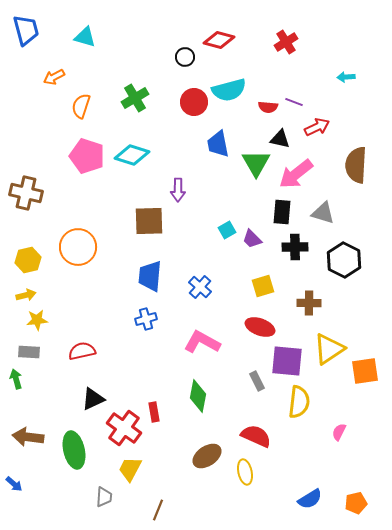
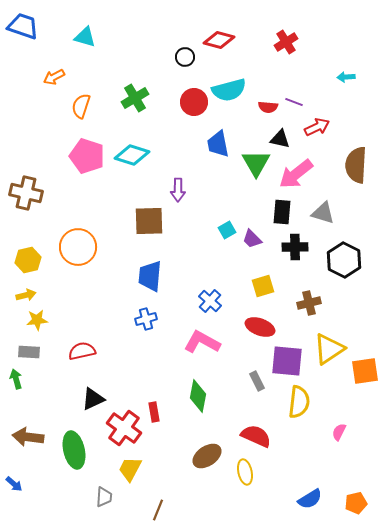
blue trapezoid at (26, 30): moved 3 px left, 4 px up; rotated 56 degrees counterclockwise
blue cross at (200, 287): moved 10 px right, 14 px down
brown cross at (309, 303): rotated 15 degrees counterclockwise
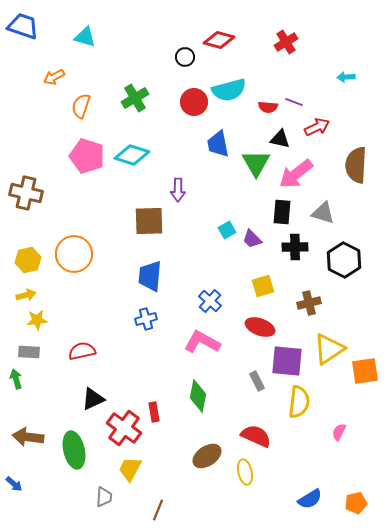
orange circle at (78, 247): moved 4 px left, 7 px down
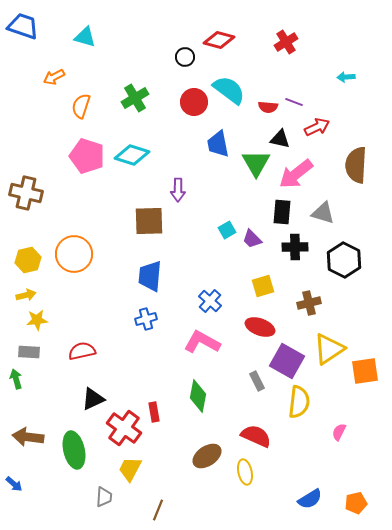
cyan semicircle at (229, 90): rotated 128 degrees counterclockwise
purple square at (287, 361): rotated 24 degrees clockwise
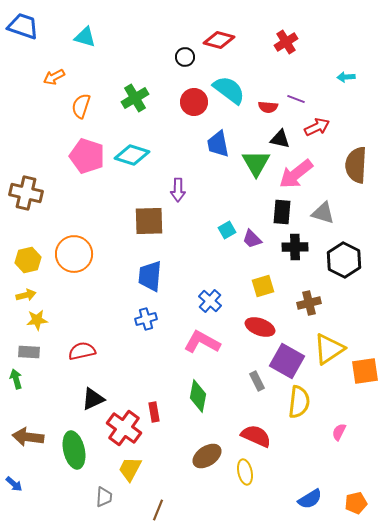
purple line at (294, 102): moved 2 px right, 3 px up
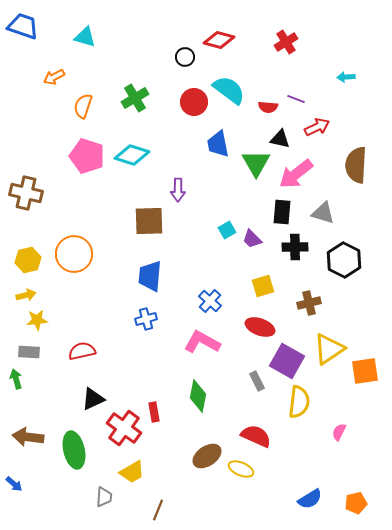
orange semicircle at (81, 106): moved 2 px right
yellow trapezoid at (130, 469): moved 2 px right, 3 px down; rotated 148 degrees counterclockwise
yellow ellipse at (245, 472): moved 4 px left, 3 px up; rotated 55 degrees counterclockwise
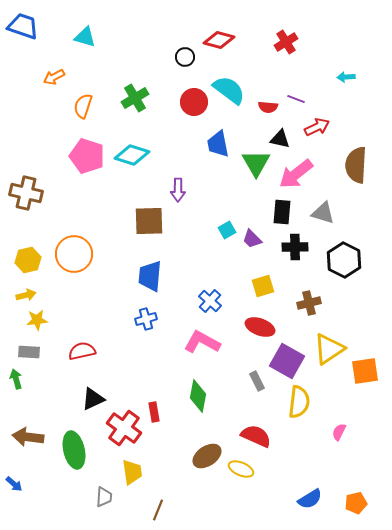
yellow trapezoid at (132, 472): rotated 68 degrees counterclockwise
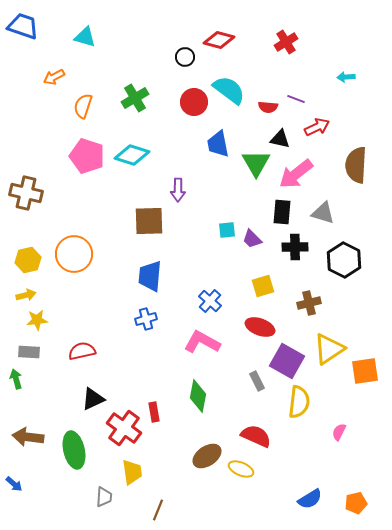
cyan square at (227, 230): rotated 24 degrees clockwise
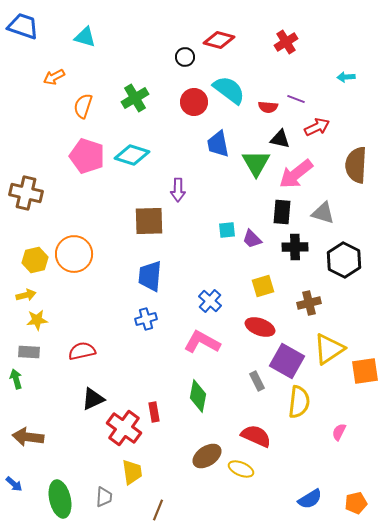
yellow hexagon at (28, 260): moved 7 px right
green ellipse at (74, 450): moved 14 px left, 49 px down
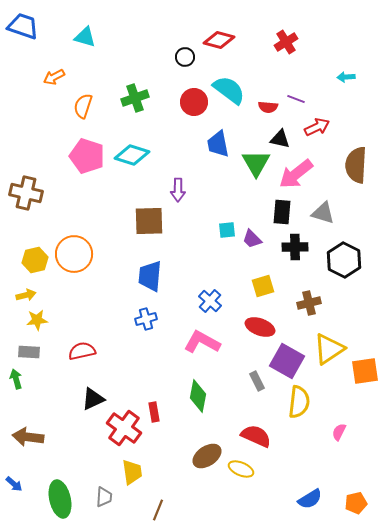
green cross at (135, 98): rotated 12 degrees clockwise
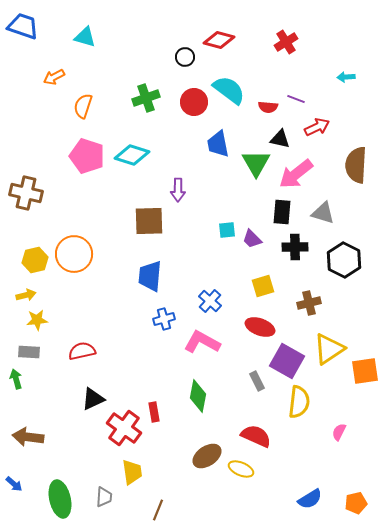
green cross at (135, 98): moved 11 px right
blue cross at (146, 319): moved 18 px right
